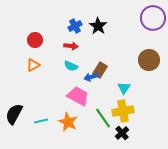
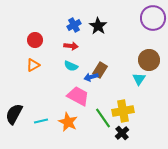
blue cross: moved 1 px left, 1 px up
cyan triangle: moved 15 px right, 9 px up
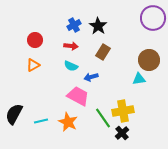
brown rectangle: moved 3 px right, 18 px up
cyan triangle: rotated 48 degrees clockwise
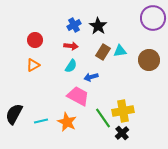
cyan semicircle: rotated 80 degrees counterclockwise
cyan triangle: moved 19 px left, 28 px up
orange star: moved 1 px left
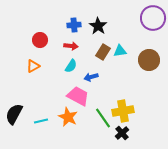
blue cross: rotated 24 degrees clockwise
red circle: moved 5 px right
orange triangle: moved 1 px down
orange star: moved 1 px right, 5 px up
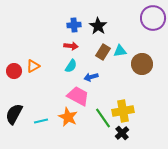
red circle: moved 26 px left, 31 px down
brown circle: moved 7 px left, 4 px down
